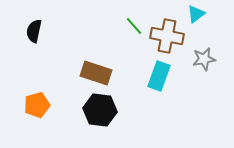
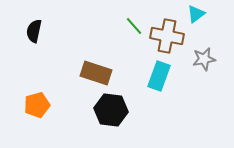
black hexagon: moved 11 px right
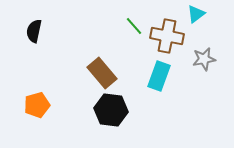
brown rectangle: moved 6 px right; rotated 32 degrees clockwise
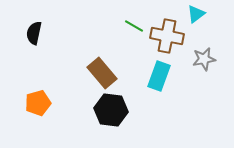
green line: rotated 18 degrees counterclockwise
black semicircle: moved 2 px down
orange pentagon: moved 1 px right, 2 px up
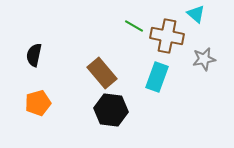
cyan triangle: rotated 42 degrees counterclockwise
black semicircle: moved 22 px down
cyan rectangle: moved 2 px left, 1 px down
